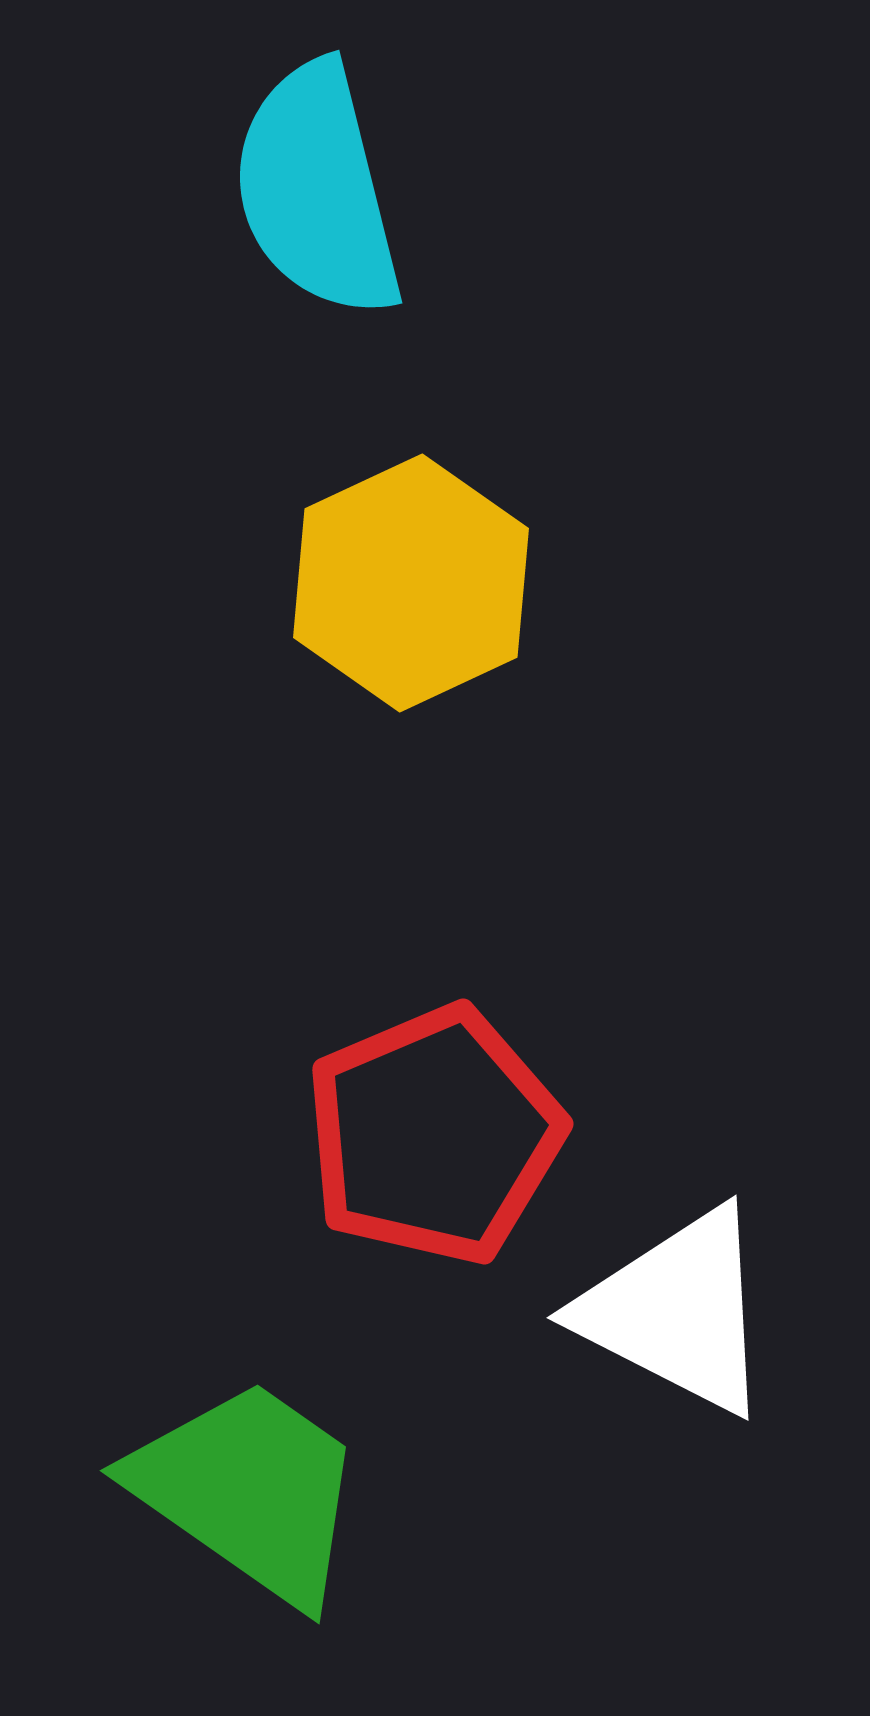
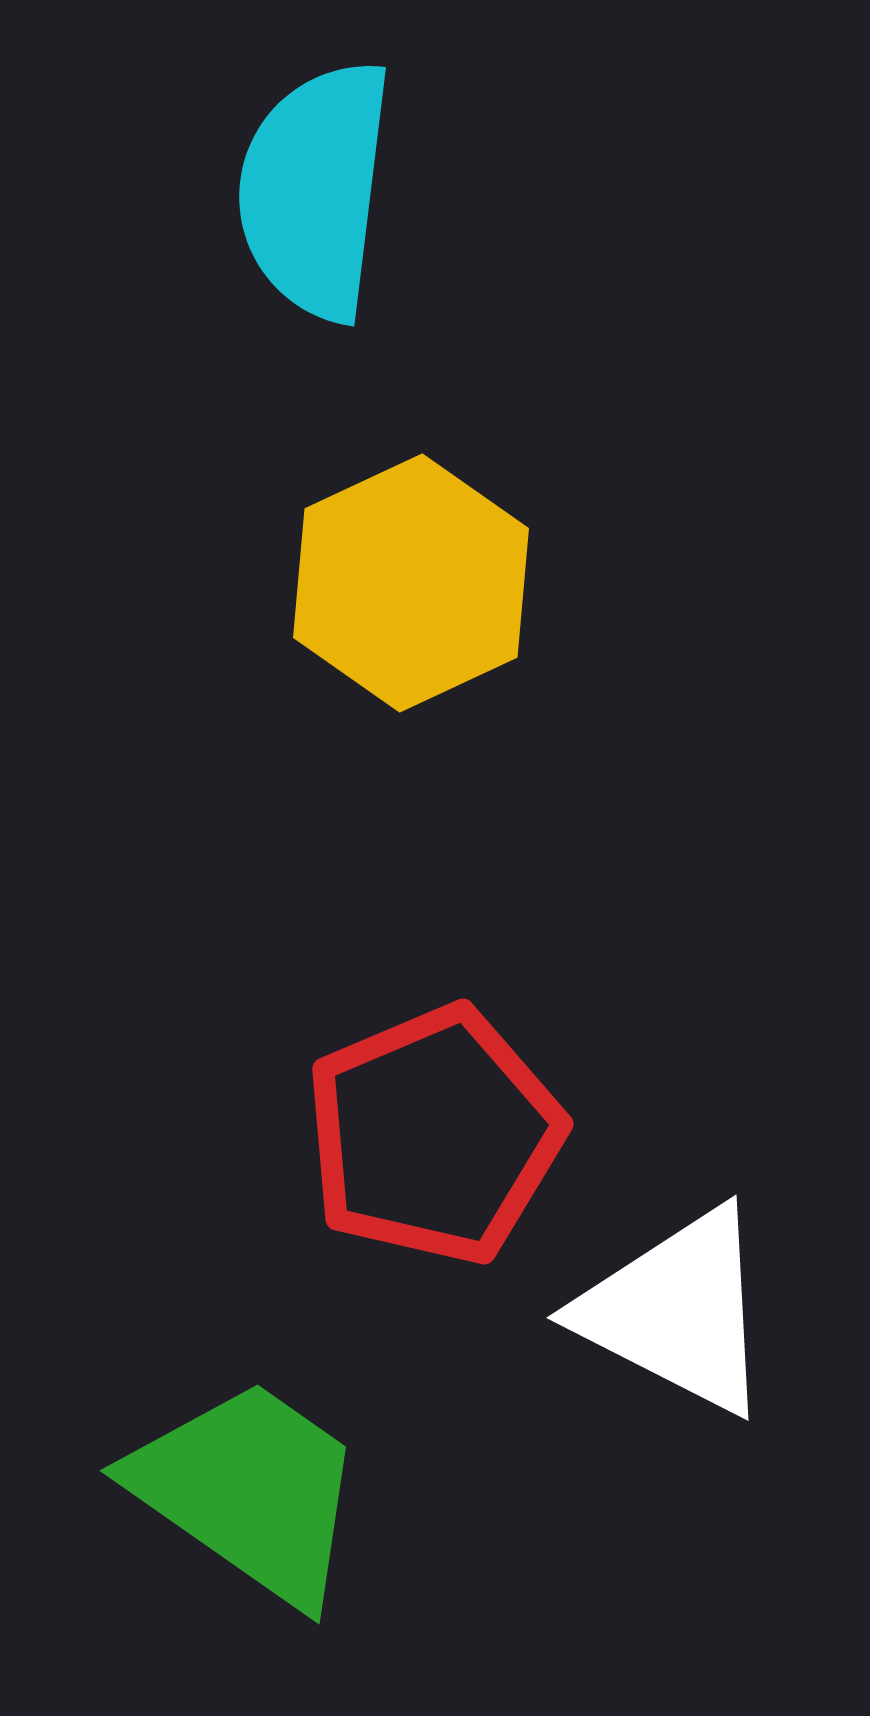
cyan semicircle: moved 2 px left; rotated 21 degrees clockwise
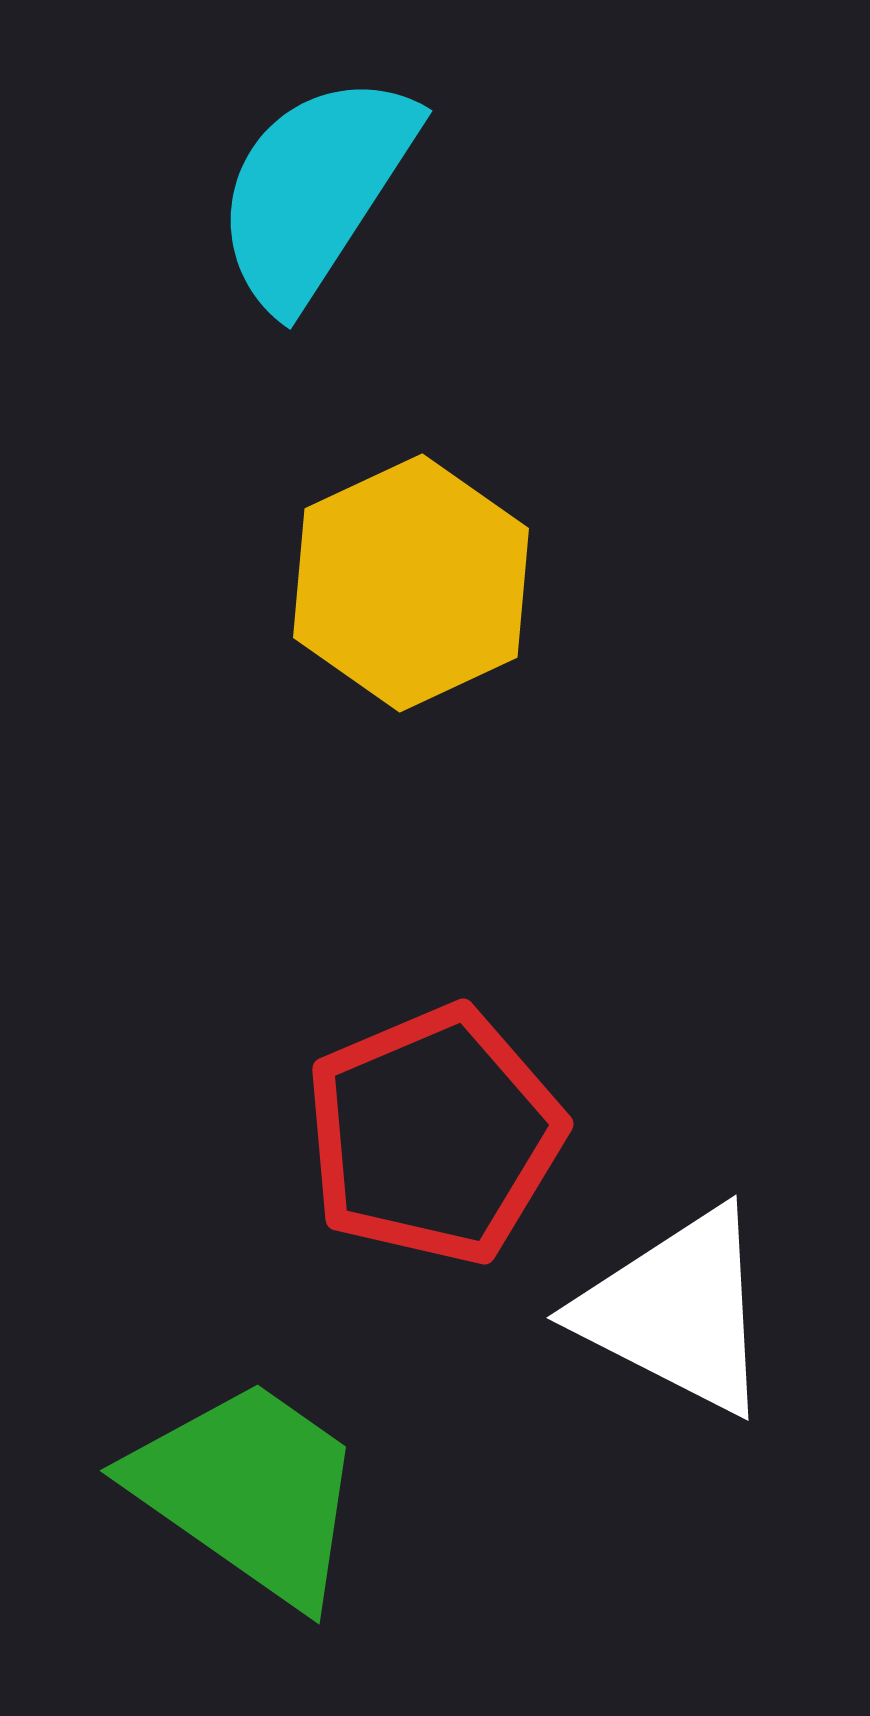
cyan semicircle: rotated 26 degrees clockwise
